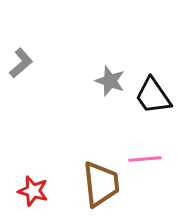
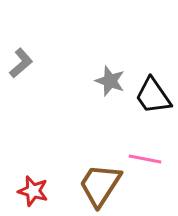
pink line: rotated 16 degrees clockwise
brown trapezoid: moved 1 px left, 1 px down; rotated 141 degrees counterclockwise
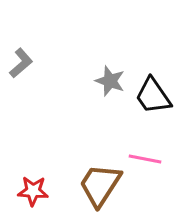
red star: rotated 12 degrees counterclockwise
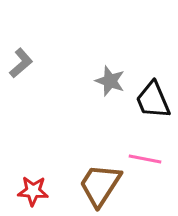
black trapezoid: moved 4 px down; rotated 12 degrees clockwise
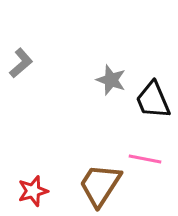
gray star: moved 1 px right, 1 px up
red star: rotated 20 degrees counterclockwise
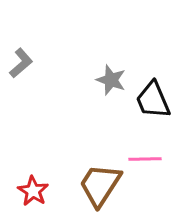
pink line: rotated 12 degrees counterclockwise
red star: rotated 24 degrees counterclockwise
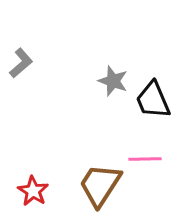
gray star: moved 2 px right, 1 px down
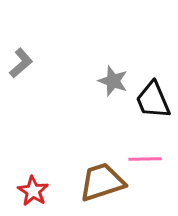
brown trapezoid: moved 2 px right, 3 px up; rotated 39 degrees clockwise
